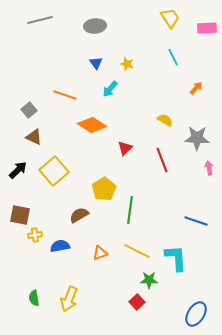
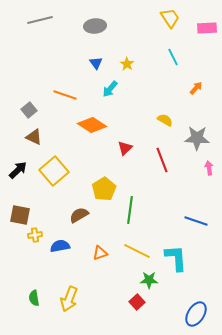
yellow star: rotated 16 degrees clockwise
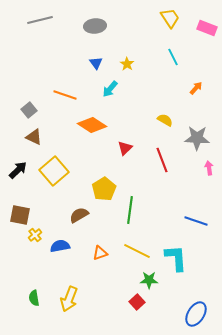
pink rectangle: rotated 24 degrees clockwise
yellow cross: rotated 32 degrees counterclockwise
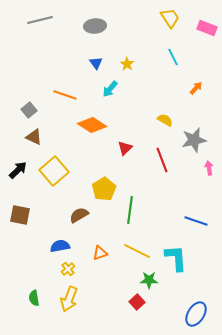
gray star: moved 3 px left, 2 px down; rotated 15 degrees counterclockwise
yellow cross: moved 33 px right, 34 px down
